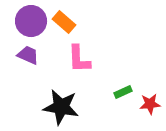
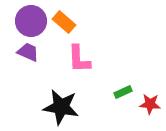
purple trapezoid: moved 3 px up
red star: rotated 10 degrees clockwise
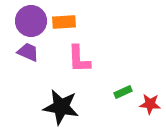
orange rectangle: rotated 45 degrees counterclockwise
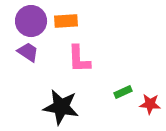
orange rectangle: moved 2 px right, 1 px up
purple trapezoid: rotated 10 degrees clockwise
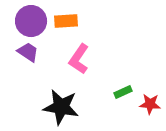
pink L-shape: rotated 36 degrees clockwise
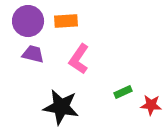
purple circle: moved 3 px left
purple trapezoid: moved 5 px right, 2 px down; rotated 20 degrees counterclockwise
red star: moved 1 px right, 1 px down
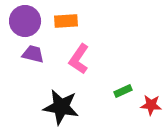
purple circle: moved 3 px left
green rectangle: moved 1 px up
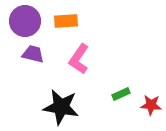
green rectangle: moved 2 px left, 3 px down
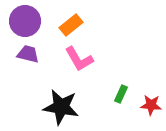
orange rectangle: moved 5 px right, 4 px down; rotated 35 degrees counterclockwise
purple trapezoid: moved 5 px left
pink L-shape: rotated 64 degrees counterclockwise
green rectangle: rotated 42 degrees counterclockwise
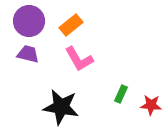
purple circle: moved 4 px right
